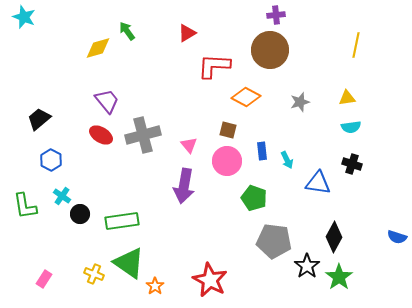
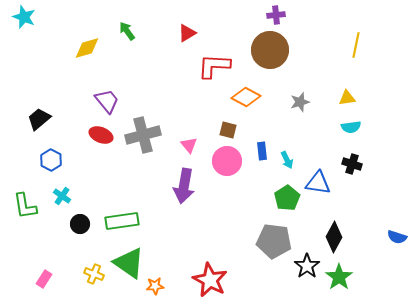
yellow diamond: moved 11 px left
red ellipse: rotated 10 degrees counterclockwise
green pentagon: moved 33 px right; rotated 20 degrees clockwise
black circle: moved 10 px down
orange star: rotated 30 degrees clockwise
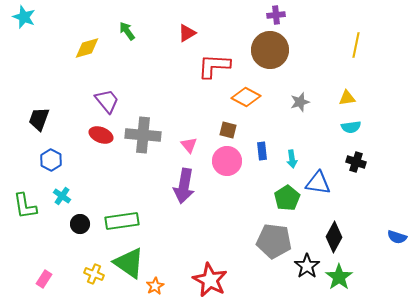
black trapezoid: rotated 30 degrees counterclockwise
gray cross: rotated 20 degrees clockwise
cyan arrow: moved 5 px right, 1 px up; rotated 18 degrees clockwise
black cross: moved 4 px right, 2 px up
orange star: rotated 24 degrees counterclockwise
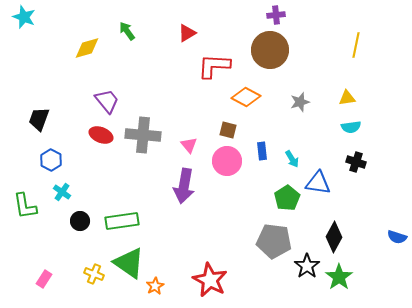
cyan arrow: rotated 24 degrees counterclockwise
cyan cross: moved 4 px up
black circle: moved 3 px up
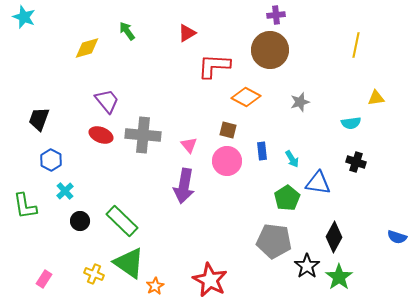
yellow triangle: moved 29 px right
cyan semicircle: moved 4 px up
cyan cross: moved 3 px right, 1 px up; rotated 12 degrees clockwise
green rectangle: rotated 52 degrees clockwise
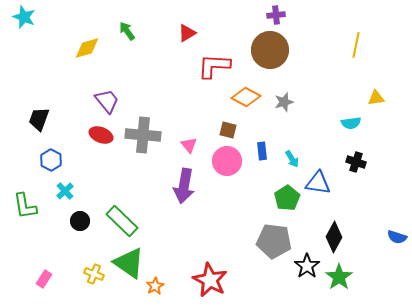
gray star: moved 16 px left
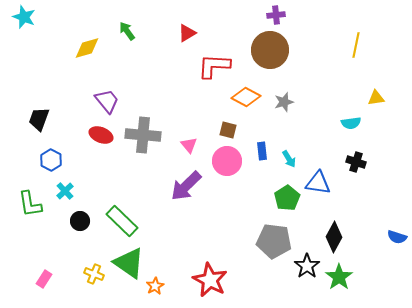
cyan arrow: moved 3 px left
purple arrow: moved 2 px right; rotated 36 degrees clockwise
green L-shape: moved 5 px right, 2 px up
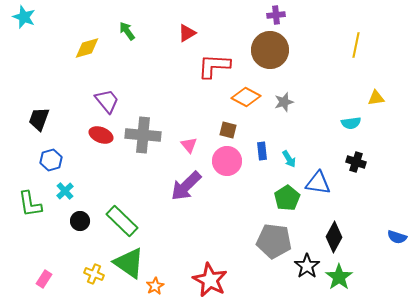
blue hexagon: rotated 15 degrees clockwise
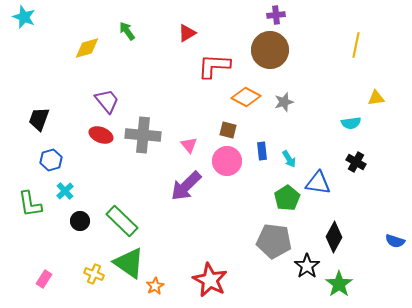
black cross: rotated 12 degrees clockwise
blue semicircle: moved 2 px left, 4 px down
green star: moved 7 px down
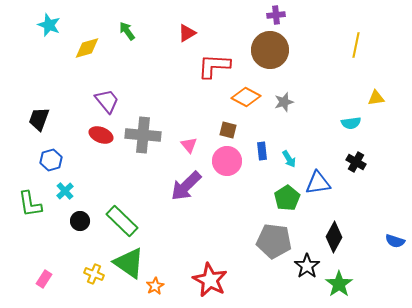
cyan star: moved 25 px right, 8 px down
blue triangle: rotated 16 degrees counterclockwise
